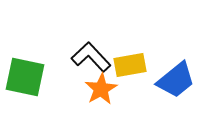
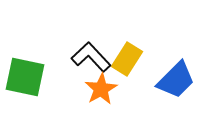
yellow rectangle: moved 3 px left, 6 px up; rotated 48 degrees counterclockwise
blue trapezoid: rotated 6 degrees counterclockwise
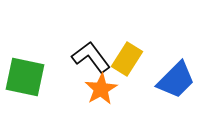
black L-shape: rotated 6 degrees clockwise
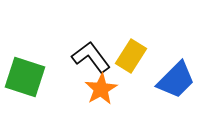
yellow rectangle: moved 4 px right, 3 px up
green square: rotated 6 degrees clockwise
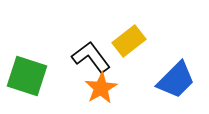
yellow rectangle: moved 2 px left, 15 px up; rotated 20 degrees clockwise
green square: moved 2 px right, 1 px up
orange star: moved 1 px up
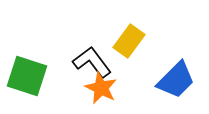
yellow rectangle: rotated 16 degrees counterclockwise
black L-shape: moved 1 px right, 5 px down
orange star: rotated 16 degrees counterclockwise
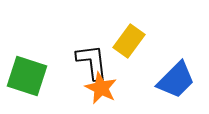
black L-shape: rotated 30 degrees clockwise
